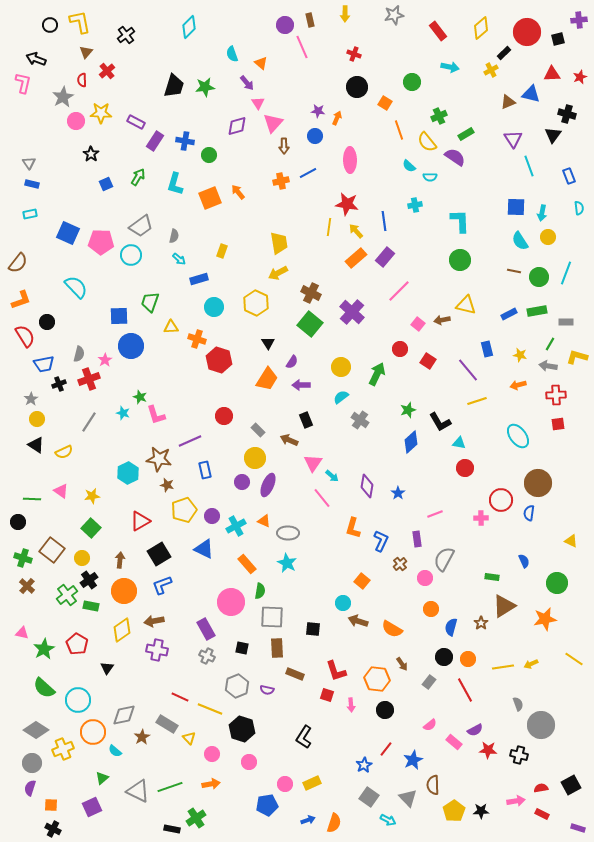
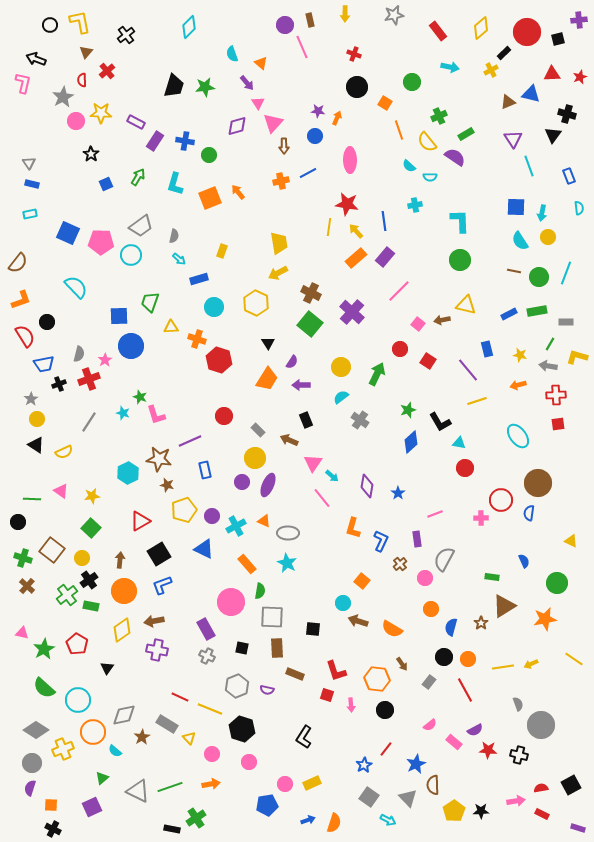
blue star at (413, 760): moved 3 px right, 4 px down
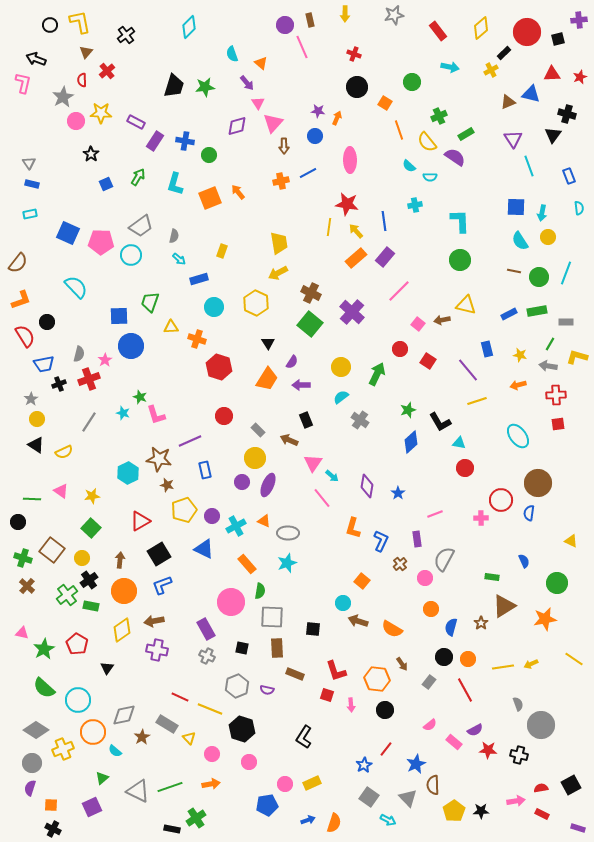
red hexagon at (219, 360): moved 7 px down
cyan star at (287, 563): rotated 24 degrees clockwise
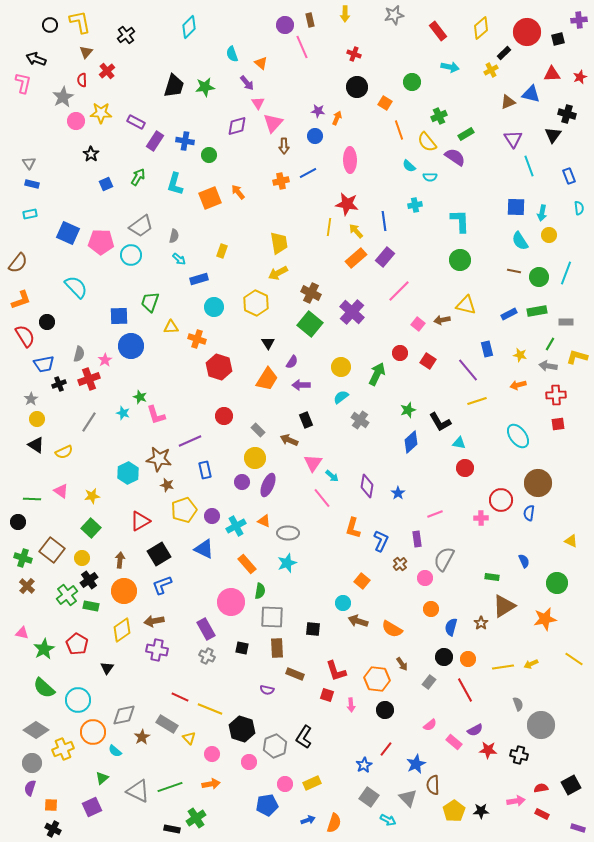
yellow circle at (548, 237): moved 1 px right, 2 px up
red circle at (400, 349): moved 4 px down
gray hexagon at (237, 686): moved 38 px right, 60 px down
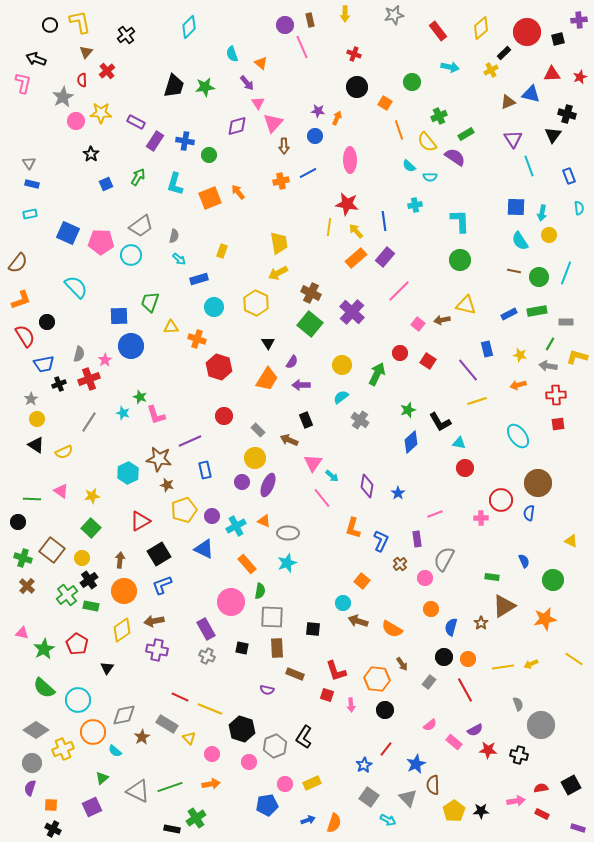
yellow circle at (341, 367): moved 1 px right, 2 px up
green circle at (557, 583): moved 4 px left, 3 px up
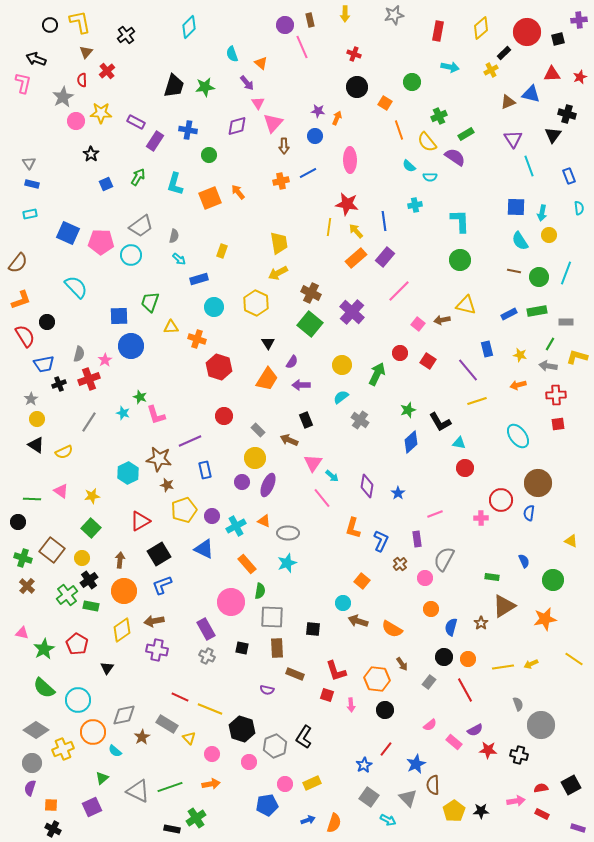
red rectangle at (438, 31): rotated 48 degrees clockwise
blue cross at (185, 141): moved 3 px right, 11 px up
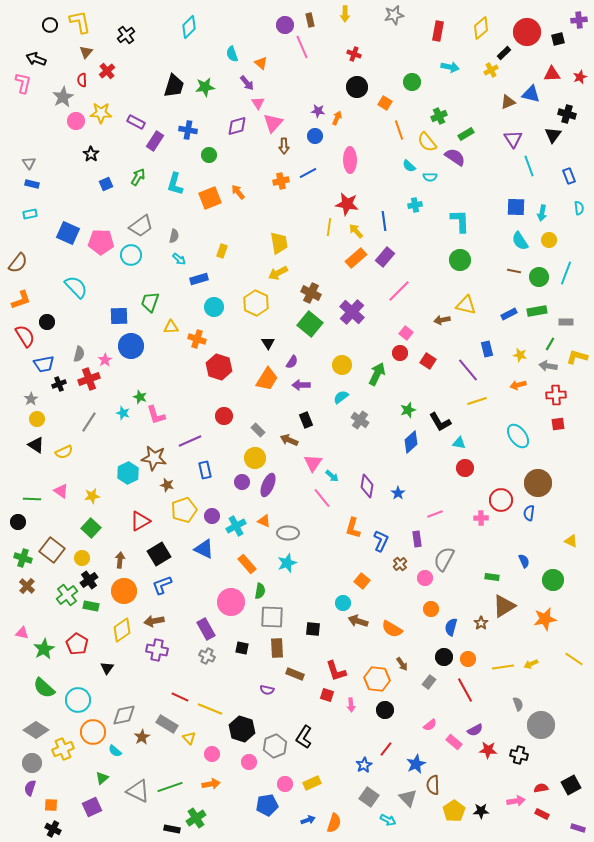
yellow circle at (549, 235): moved 5 px down
pink square at (418, 324): moved 12 px left, 9 px down
brown star at (159, 459): moved 5 px left, 1 px up
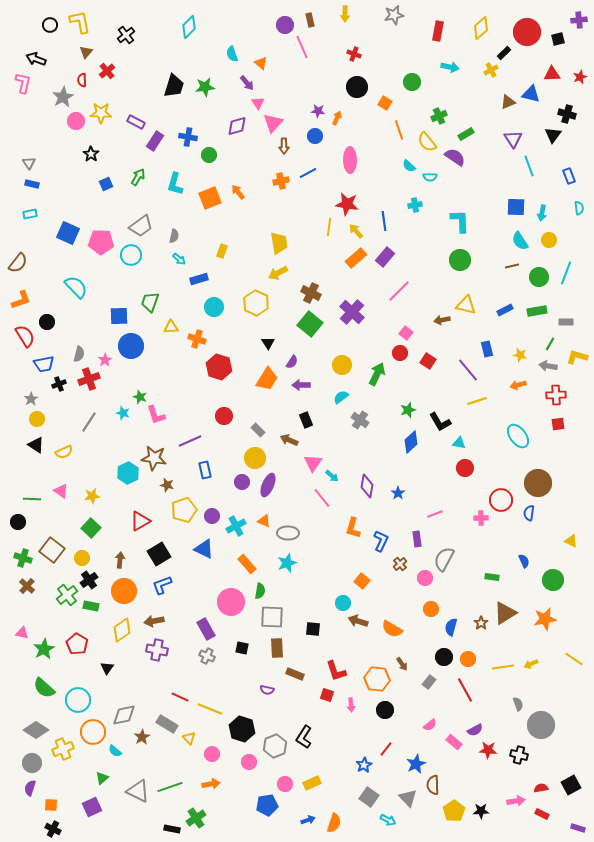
blue cross at (188, 130): moved 7 px down
brown line at (514, 271): moved 2 px left, 5 px up; rotated 24 degrees counterclockwise
blue rectangle at (509, 314): moved 4 px left, 4 px up
brown triangle at (504, 606): moved 1 px right, 7 px down
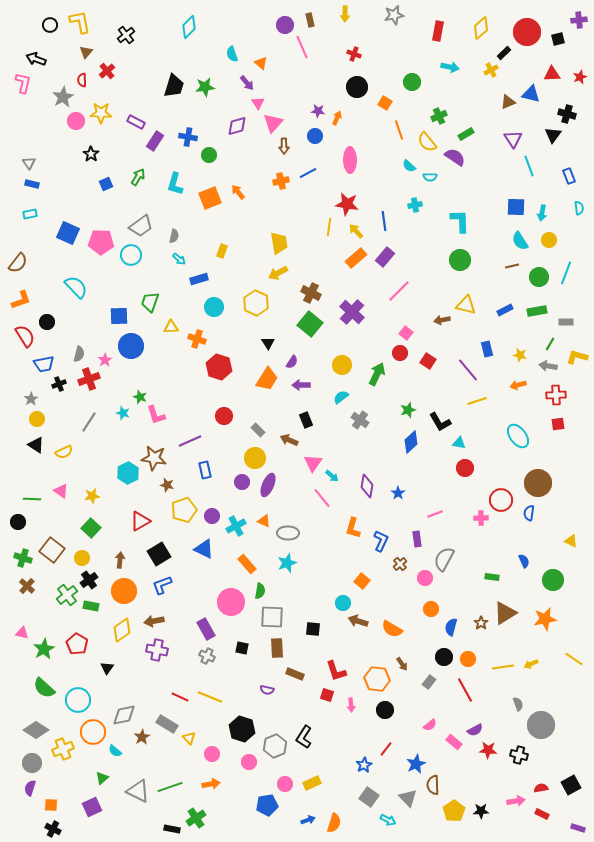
yellow line at (210, 709): moved 12 px up
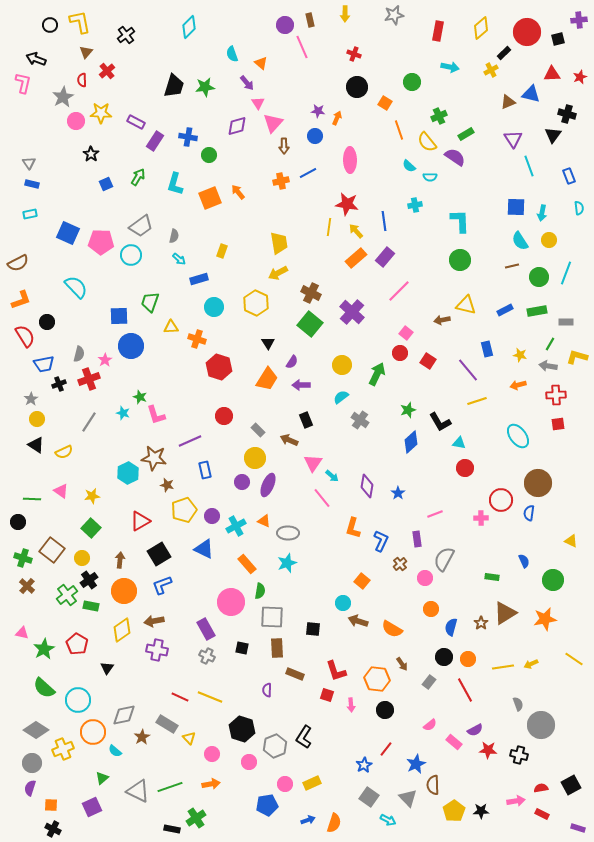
brown semicircle at (18, 263): rotated 25 degrees clockwise
purple semicircle at (267, 690): rotated 80 degrees clockwise
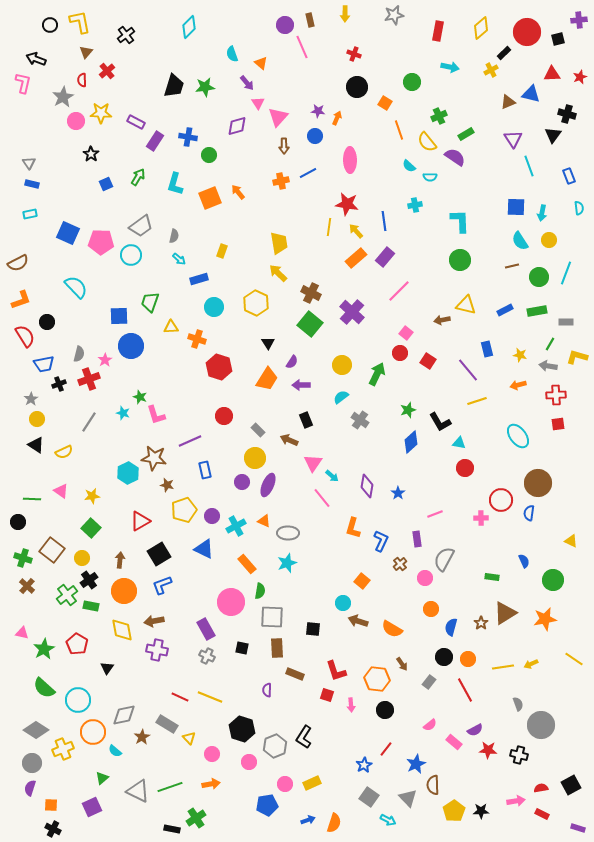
pink triangle at (273, 123): moved 5 px right, 6 px up
yellow arrow at (278, 273): rotated 72 degrees clockwise
yellow diamond at (122, 630): rotated 65 degrees counterclockwise
